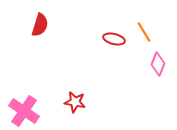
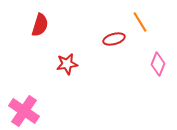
orange line: moved 4 px left, 10 px up
red ellipse: rotated 30 degrees counterclockwise
red star: moved 8 px left, 38 px up; rotated 20 degrees counterclockwise
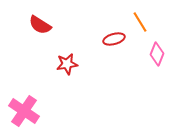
red semicircle: rotated 105 degrees clockwise
pink diamond: moved 1 px left, 10 px up
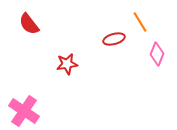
red semicircle: moved 11 px left, 1 px up; rotated 20 degrees clockwise
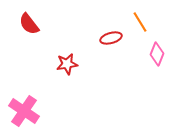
red ellipse: moved 3 px left, 1 px up
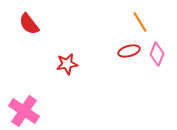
red ellipse: moved 18 px right, 13 px down
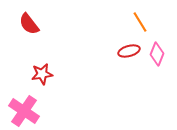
red star: moved 25 px left, 10 px down
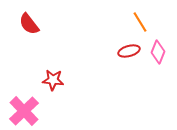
pink diamond: moved 1 px right, 2 px up
red star: moved 11 px right, 6 px down; rotated 15 degrees clockwise
pink cross: rotated 12 degrees clockwise
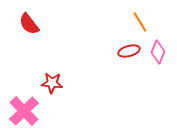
red star: moved 1 px left, 3 px down
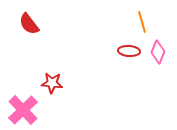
orange line: moved 2 px right; rotated 15 degrees clockwise
red ellipse: rotated 20 degrees clockwise
pink cross: moved 1 px left, 1 px up
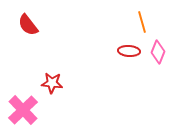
red semicircle: moved 1 px left, 1 px down
